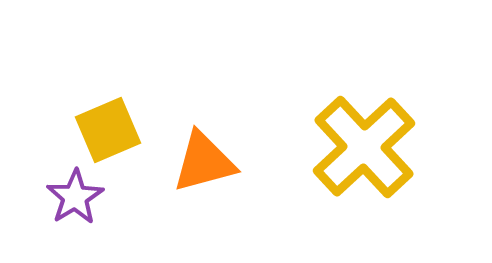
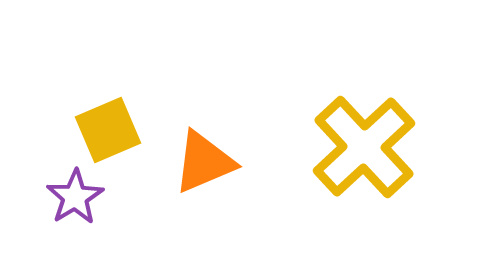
orange triangle: rotated 8 degrees counterclockwise
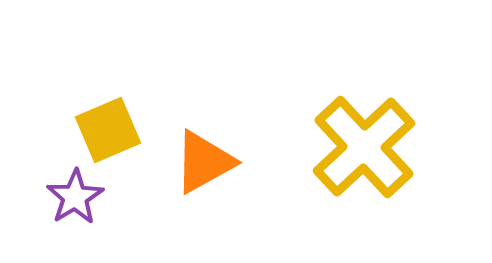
orange triangle: rotated 6 degrees counterclockwise
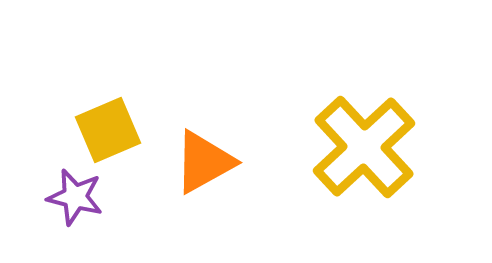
purple star: rotated 26 degrees counterclockwise
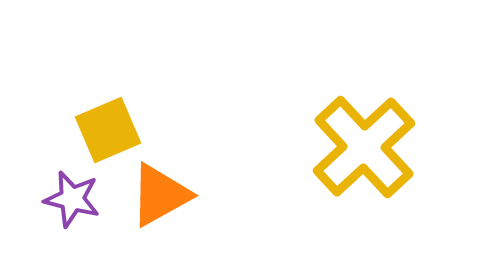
orange triangle: moved 44 px left, 33 px down
purple star: moved 3 px left, 2 px down
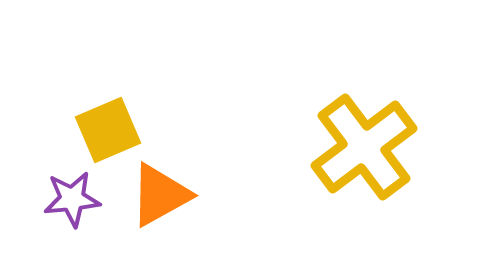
yellow cross: rotated 6 degrees clockwise
purple star: rotated 20 degrees counterclockwise
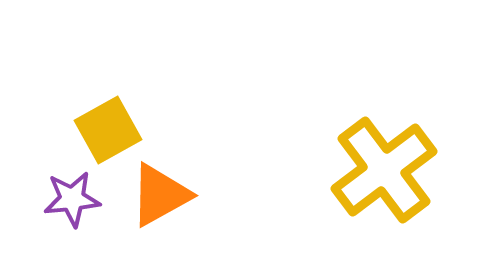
yellow square: rotated 6 degrees counterclockwise
yellow cross: moved 20 px right, 23 px down
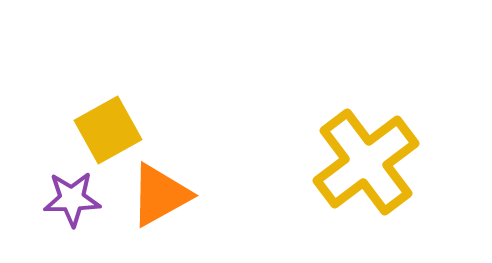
yellow cross: moved 18 px left, 8 px up
purple star: rotated 4 degrees clockwise
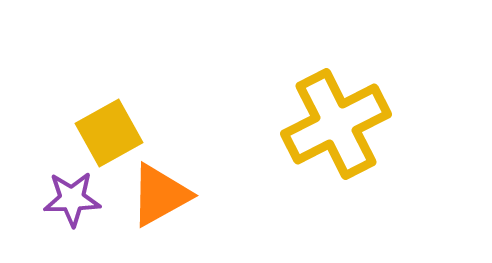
yellow square: moved 1 px right, 3 px down
yellow cross: moved 30 px left, 38 px up; rotated 10 degrees clockwise
